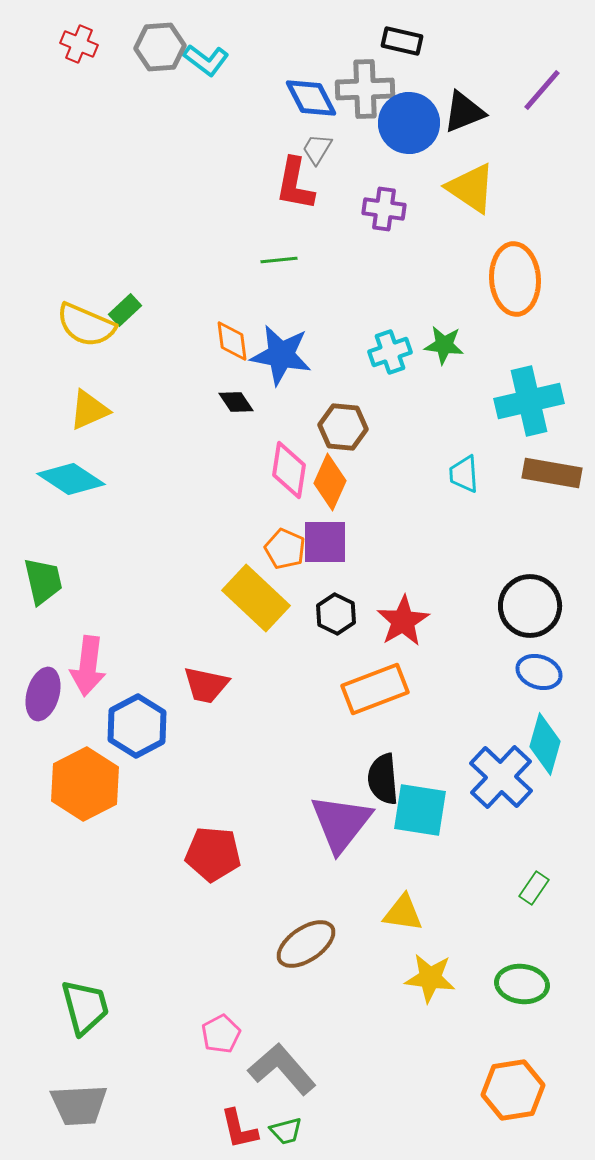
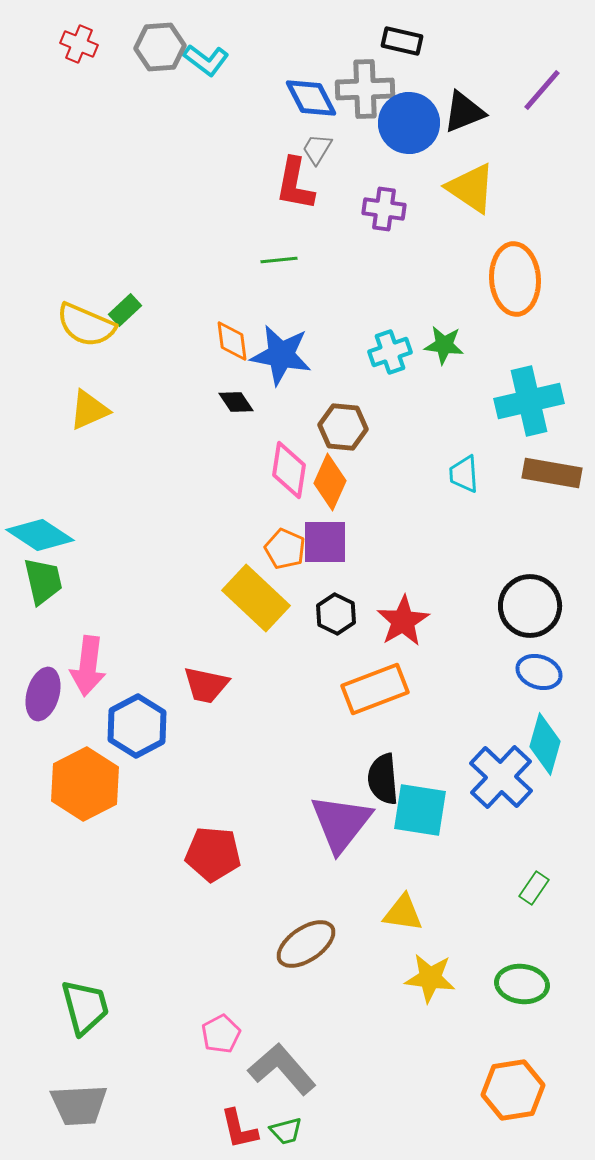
cyan diamond at (71, 479): moved 31 px left, 56 px down
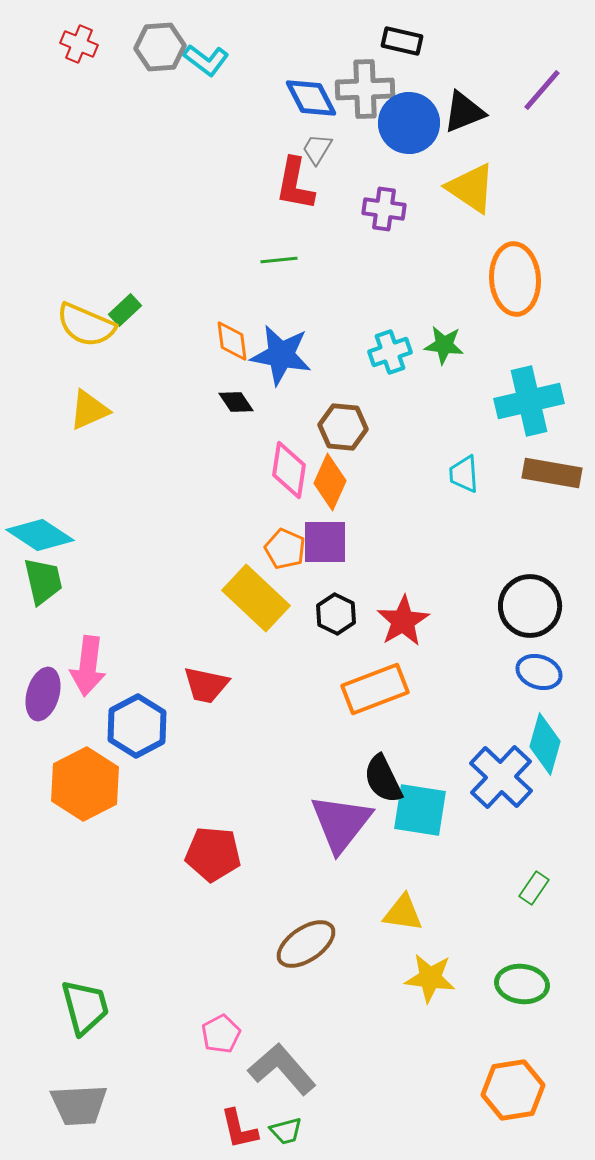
black semicircle at (383, 779): rotated 21 degrees counterclockwise
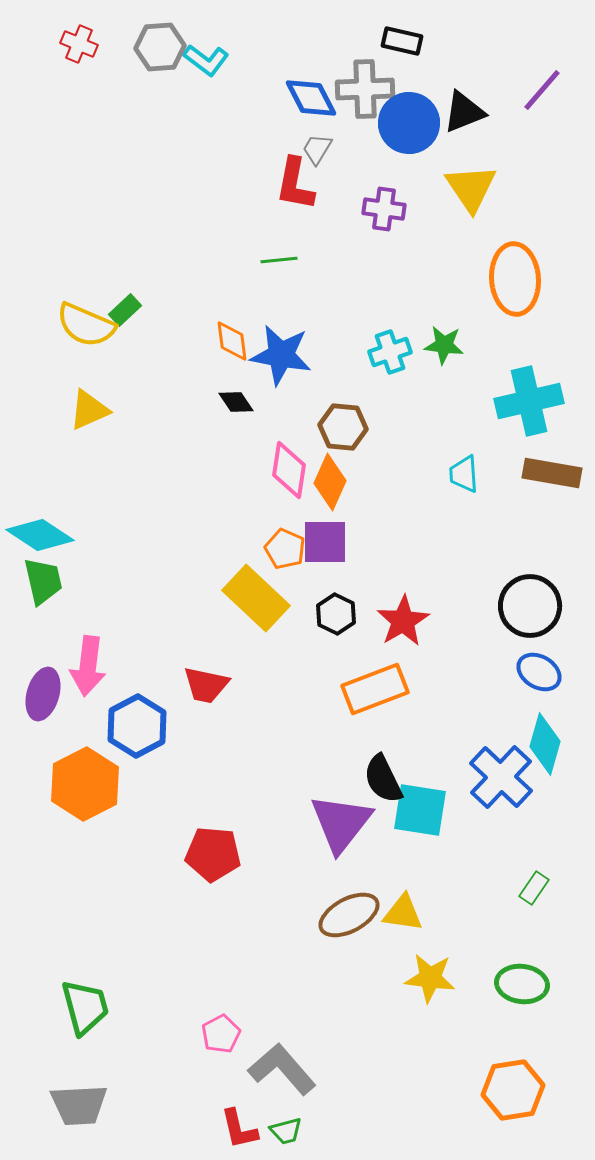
yellow triangle at (471, 188): rotated 22 degrees clockwise
blue ellipse at (539, 672): rotated 12 degrees clockwise
brown ellipse at (306, 944): moved 43 px right, 29 px up; rotated 6 degrees clockwise
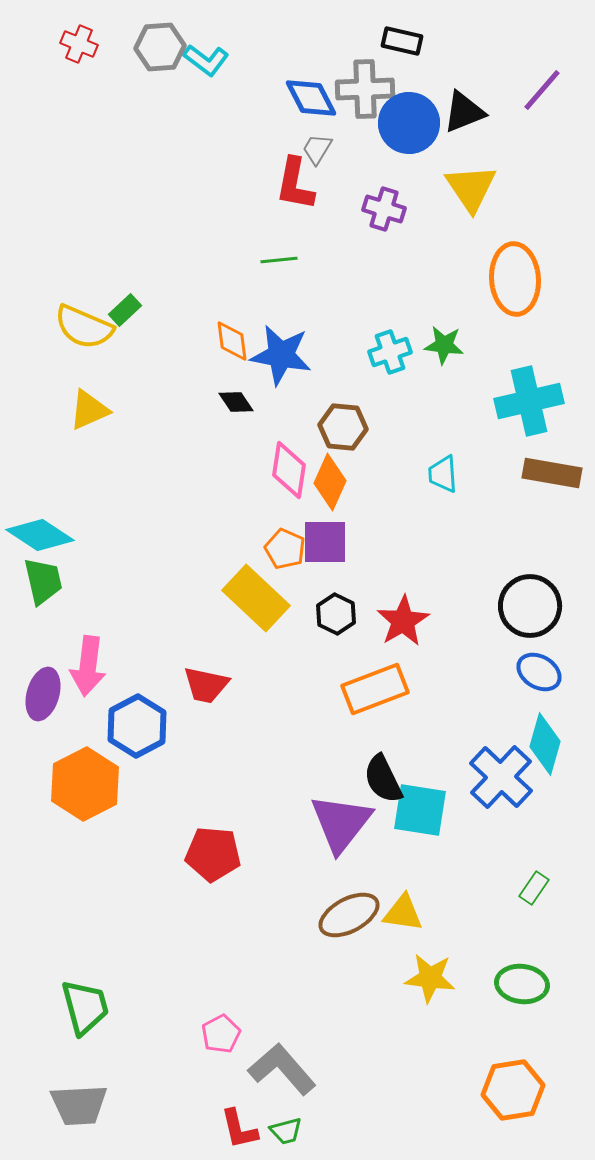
purple cross at (384, 209): rotated 9 degrees clockwise
yellow semicircle at (86, 325): moved 2 px left, 2 px down
cyan trapezoid at (464, 474): moved 21 px left
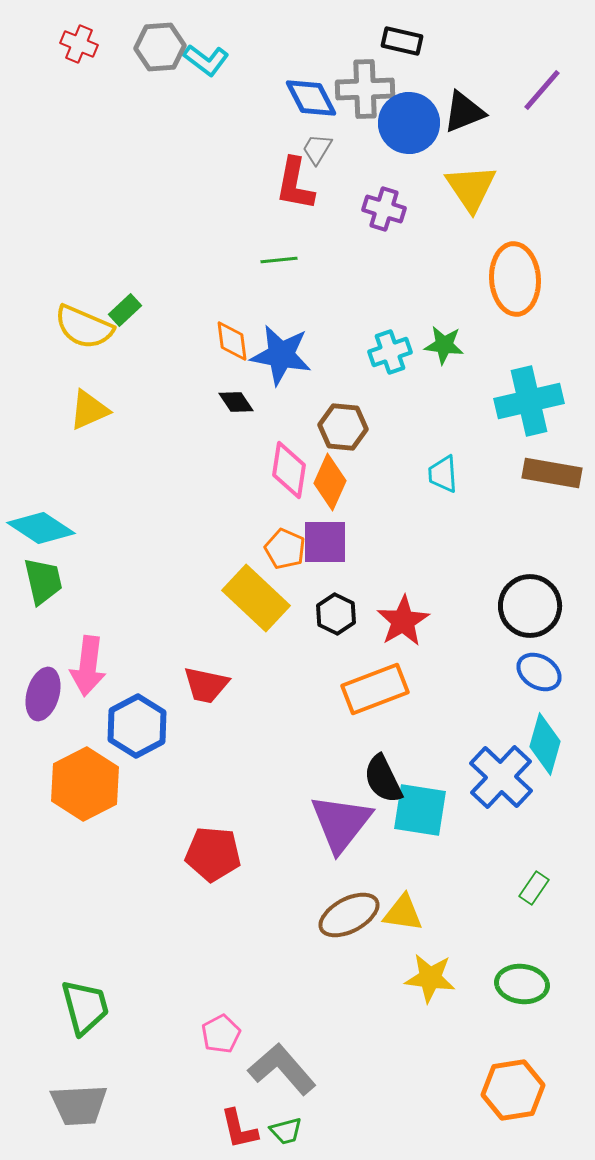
cyan diamond at (40, 535): moved 1 px right, 7 px up
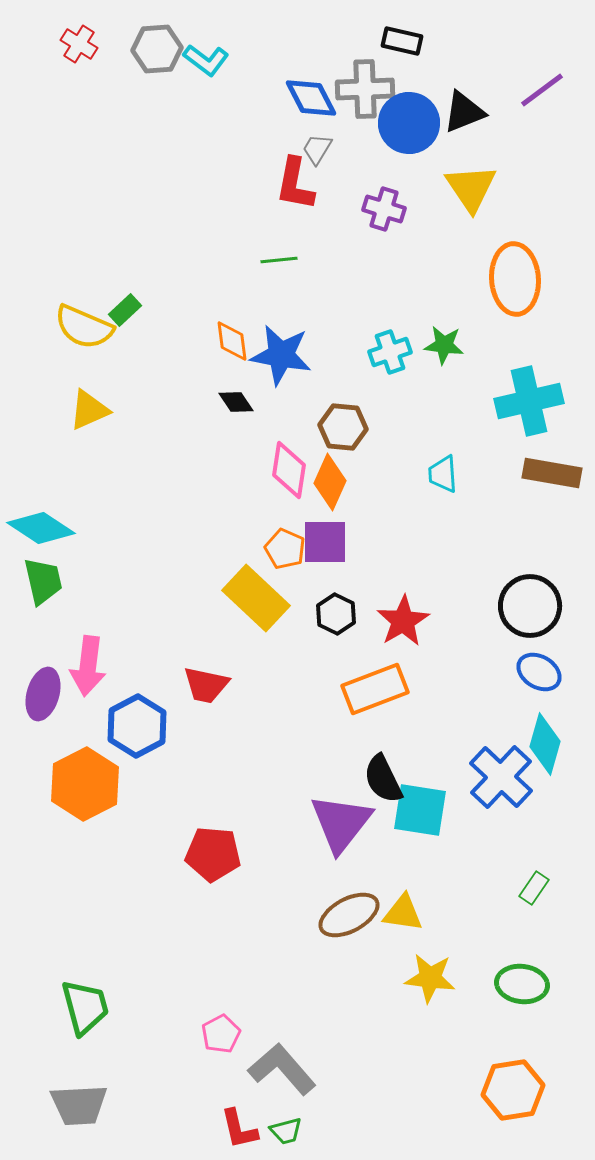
red cross at (79, 44): rotated 9 degrees clockwise
gray hexagon at (160, 47): moved 3 px left, 2 px down
purple line at (542, 90): rotated 12 degrees clockwise
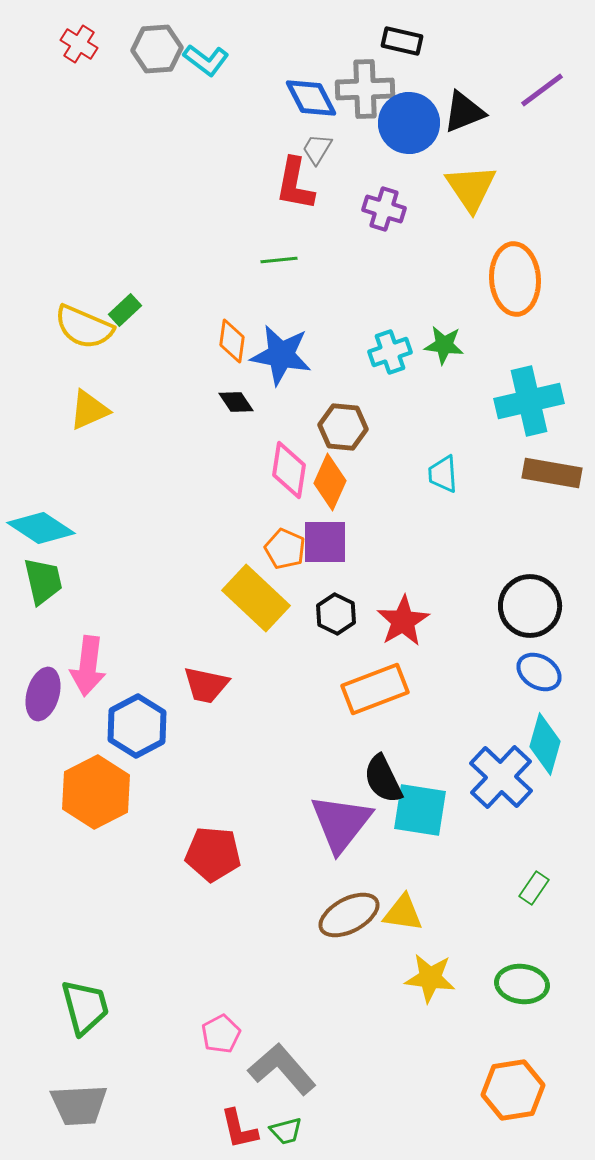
orange diamond at (232, 341): rotated 15 degrees clockwise
orange hexagon at (85, 784): moved 11 px right, 8 px down
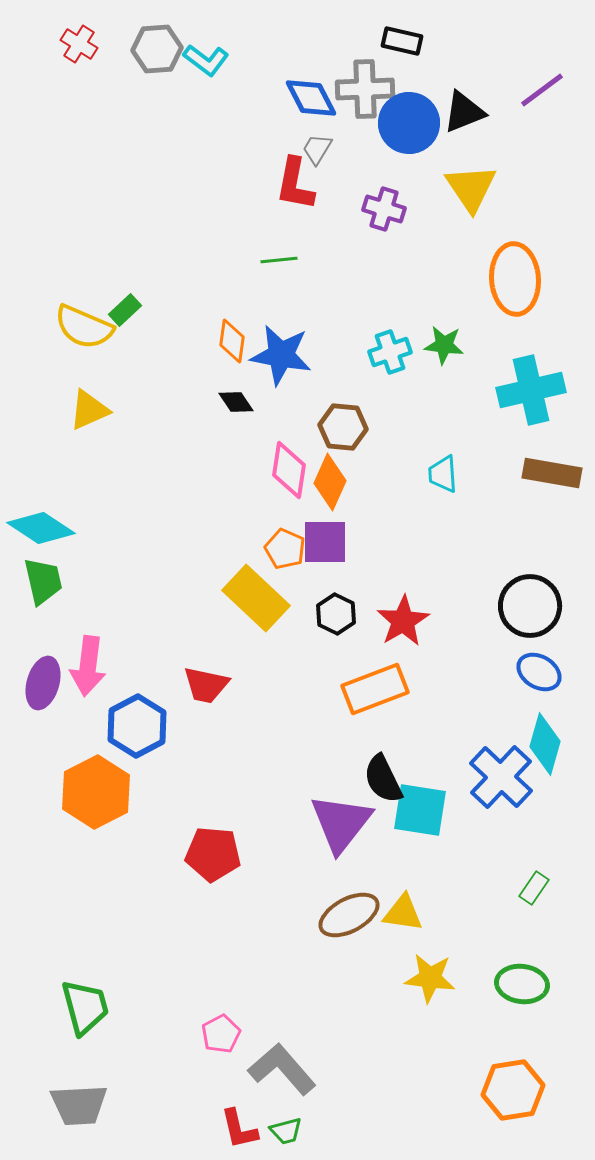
cyan cross at (529, 401): moved 2 px right, 11 px up
purple ellipse at (43, 694): moved 11 px up
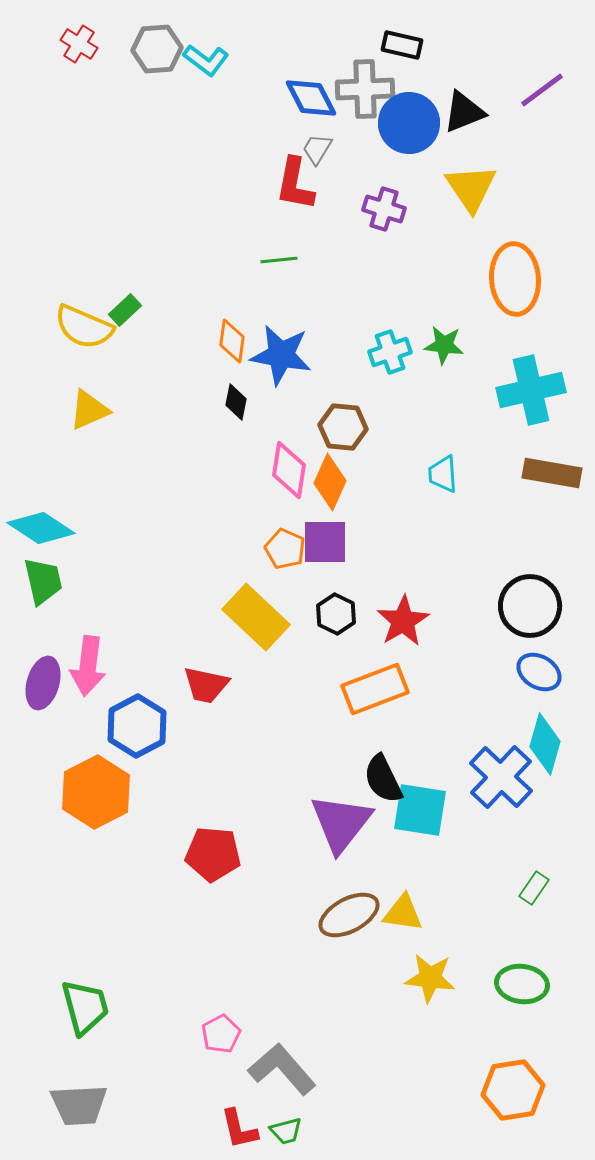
black rectangle at (402, 41): moved 4 px down
black diamond at (236, 402): rotated 45 degrees clockwise
yellow rectangle at (256, 598): moved 19 px down
